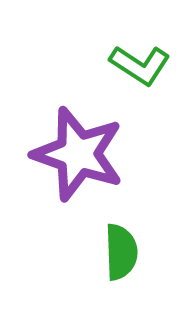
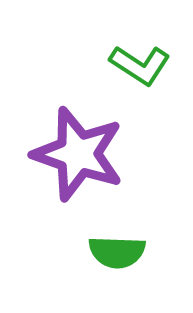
green semicircle: moved 4 px left; rotated 94 degrees clockwise
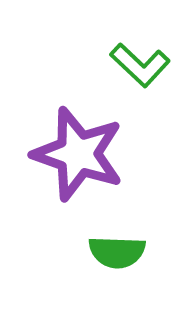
green L-shape: rotated 10 degrees clockwise
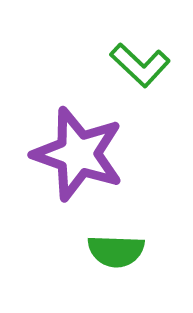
green semicircle: moved 1 px left, 1 px up
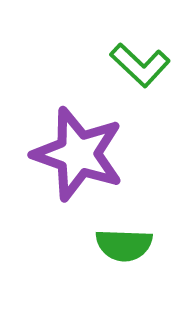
green semicircle: moved 8 px right, 6 px up
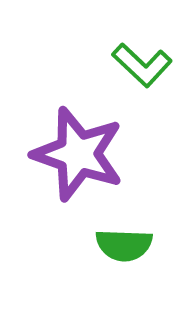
green L-shape: moved 2 px right
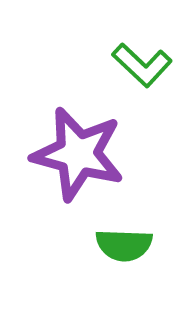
purple star: rotated 4 degrees counterclockwise
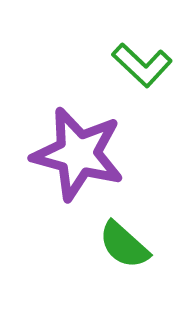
green semicircle: rotated 40 degrees clockwise
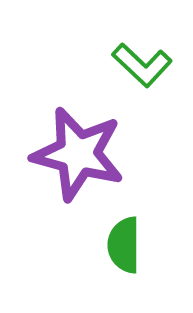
green semicircle: rotated 48 degrees clockwise
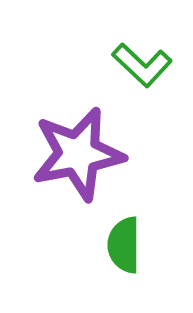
purple star: rotated 26 degrees counterclockwise
